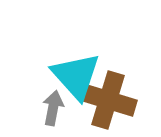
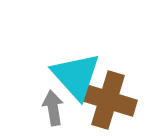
gray arrow: rotated 20 degrees counterclockwise
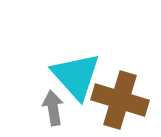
brown cross: moved 12 px right
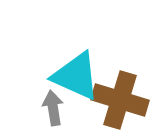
cyan triangle: rotated 24 degrees counterclockwise
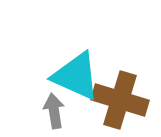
gray arrow: moved 1 px right, 3 px down
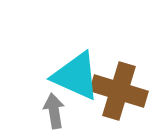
brown cross: moved 1 px left, 9 px up
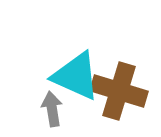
gray arrow: moved 2 px left, 2 px up
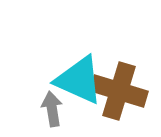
cyan triangle: moved 3 px right, 4 px down
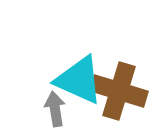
gray arrow: moved 3 px right
